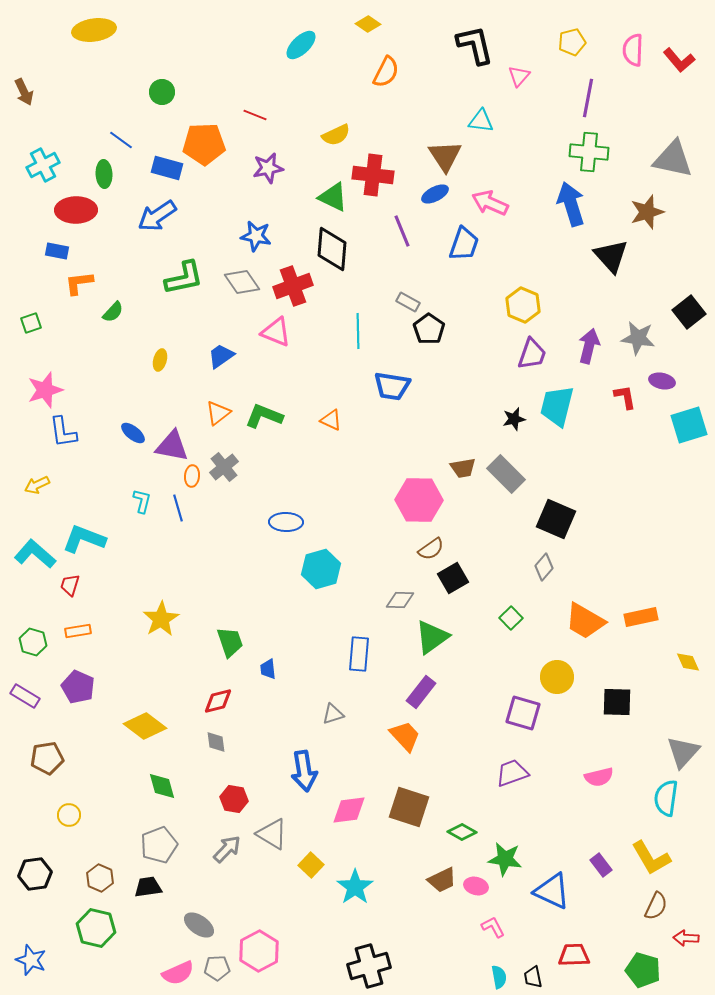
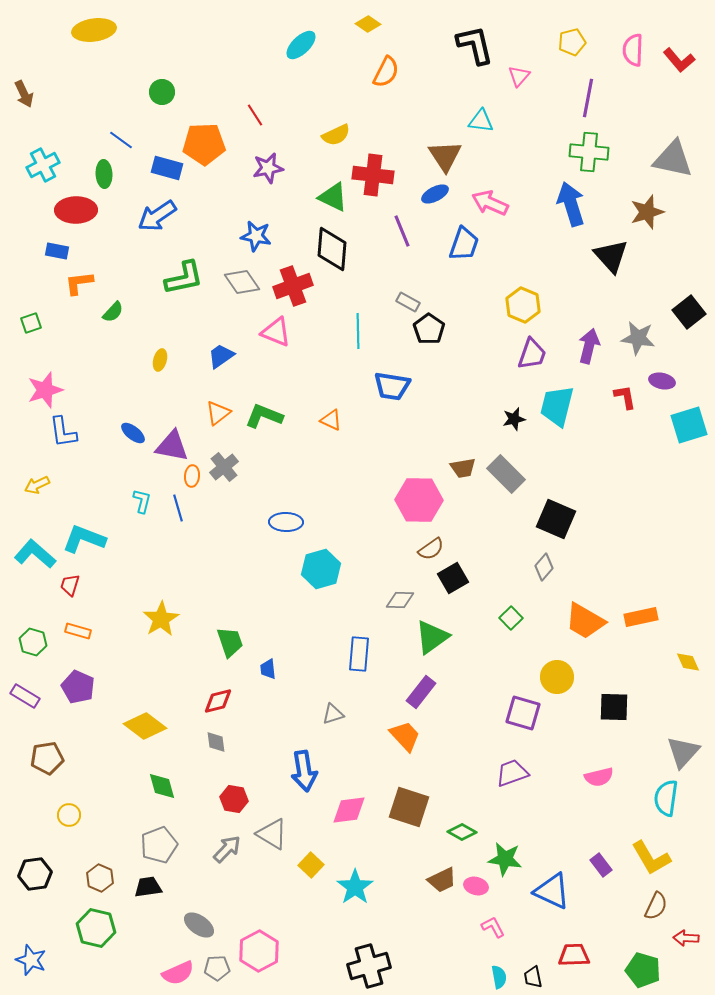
brown arrow at (24, 92): moved 2 px down
red line at (255, 115): rotated 35 degrees clockwise
orange rectangle at (78, 631): rotated 25 degrees clockwise
black square at (617, 702): moved 3 px left, 5 px down
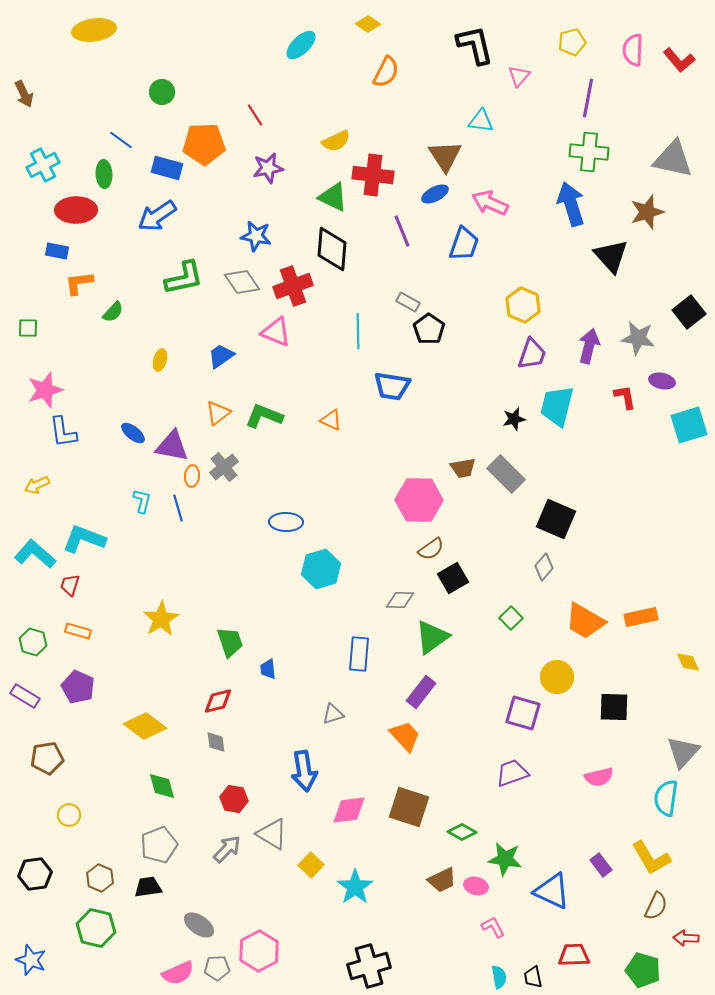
yellow semicircle at (336, 135): moved 6 px down
green square at (31, 323): moved 3 px left, 5 px down; rotated 20 degrees clockwise
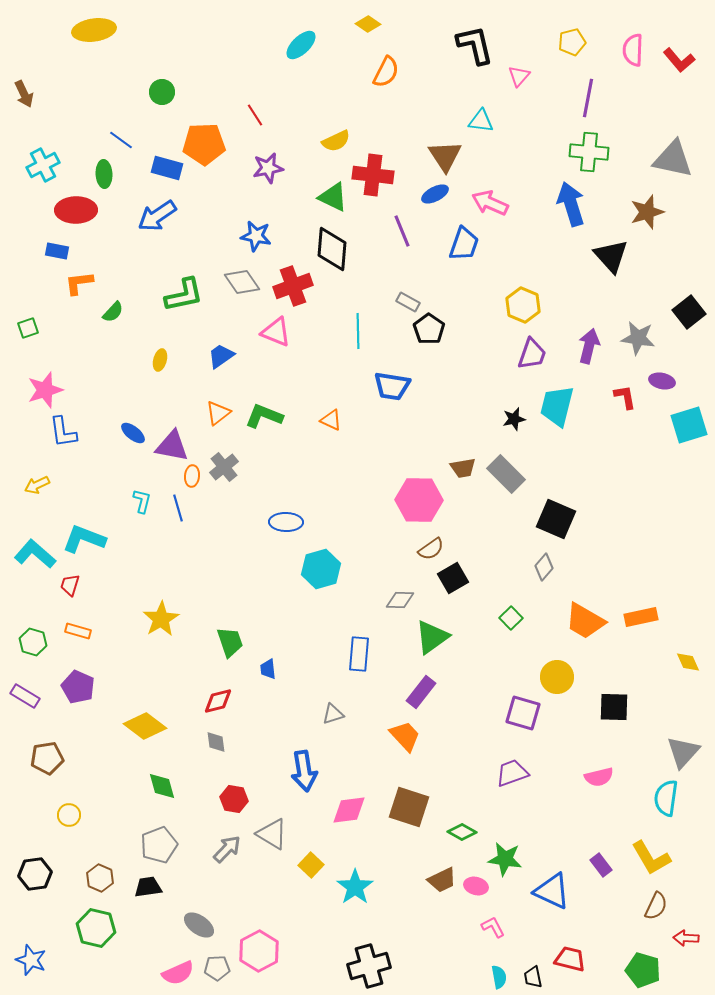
green L-shape at (184, 278): moved 17 px down
green square at (28, 328): rotated 20 degrees counterclockwise
red trapezoid at (574, 955): moved 4 px left, 4 px down; rotated 16 degrees clockwise
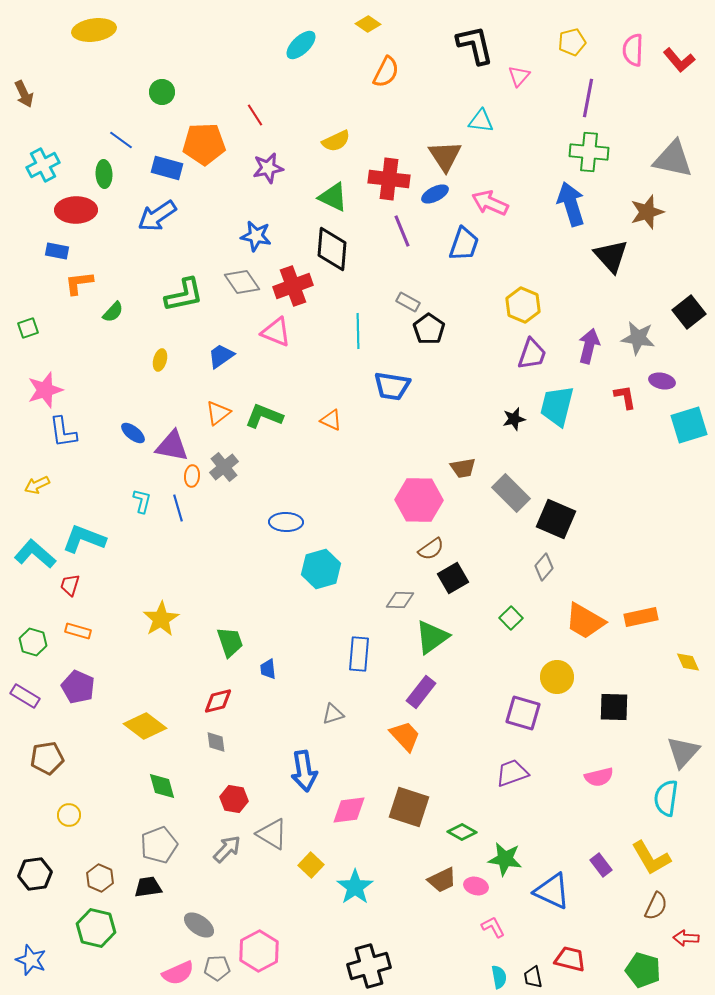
red cross at (373, 175): moved 16 px right, 4 px down
gray rectangle at (506, 474): moved 5 px right, 19 px down
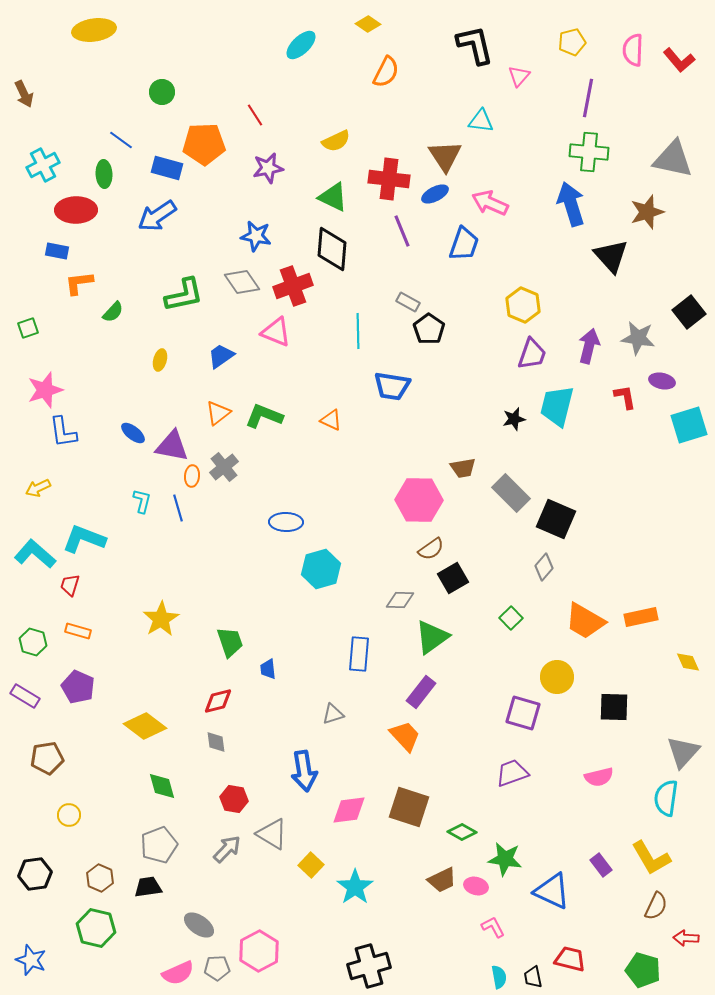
yellow arrow at (37, 485): moved 1 px right, 3 px down
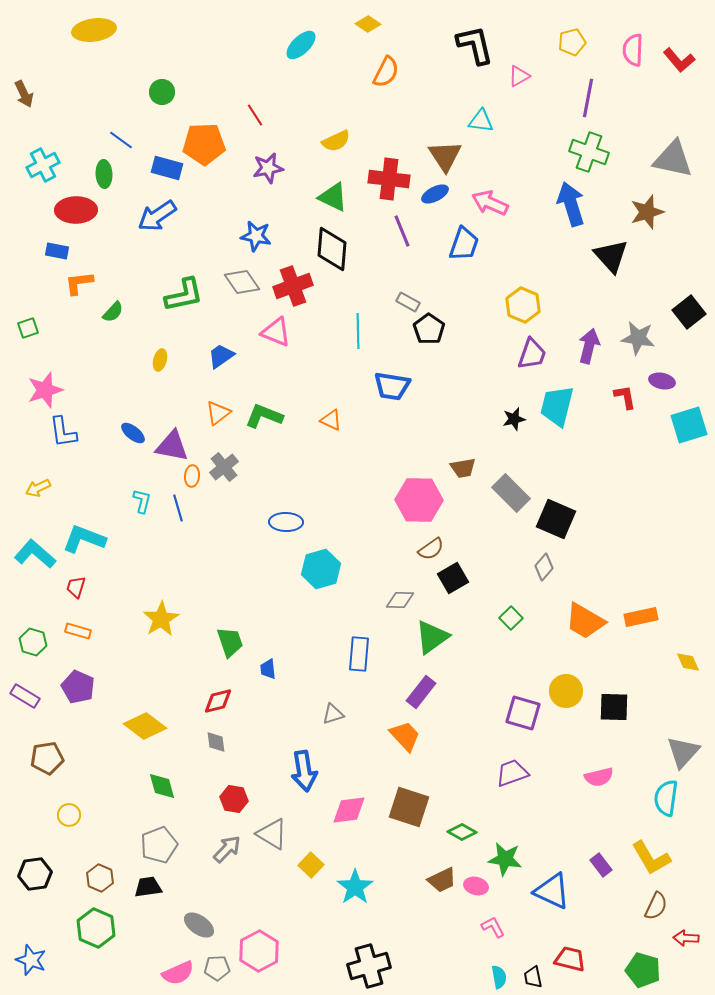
pink triangle at (519, 76): rotated 20 degrees clockwise
green cross at (589, 152): rotated 15 degrees clockwise
red trapezoid at (70, 585): moved 6 px right, 2 px down
yellow circle at (557, 677): moved 9 px right, 14 px down
green hexagon at (96, 928): rotated 9 degrees clockwise
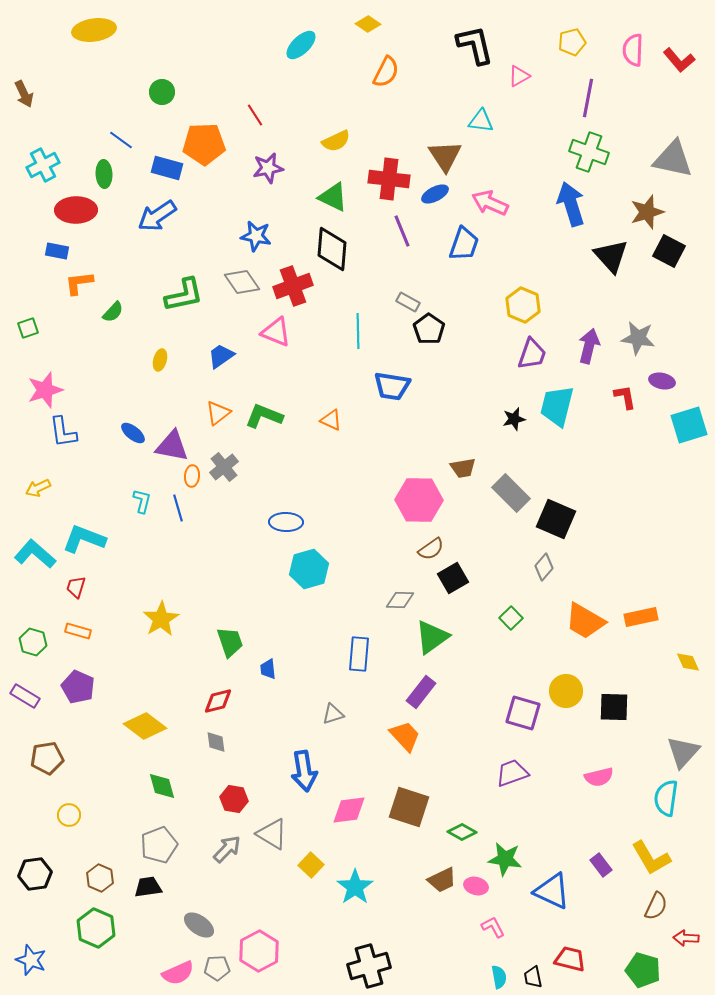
black square at (689, 312): moved 20 px left, 61 px up; rotated 24 degrees counterclockwise
cyan hexagon at (321, 569): moved 12 px left
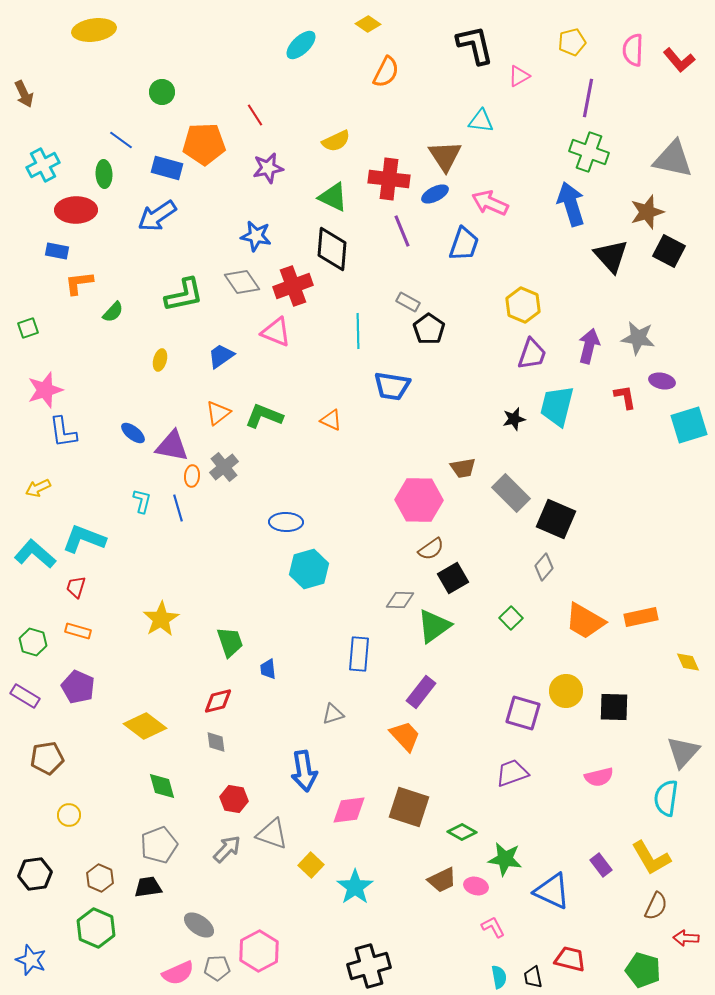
green triangle at (432, 637): moved 2 px right, 11 px up
gray triangle at (272, 834): rotated 12 degrees counterclockwise
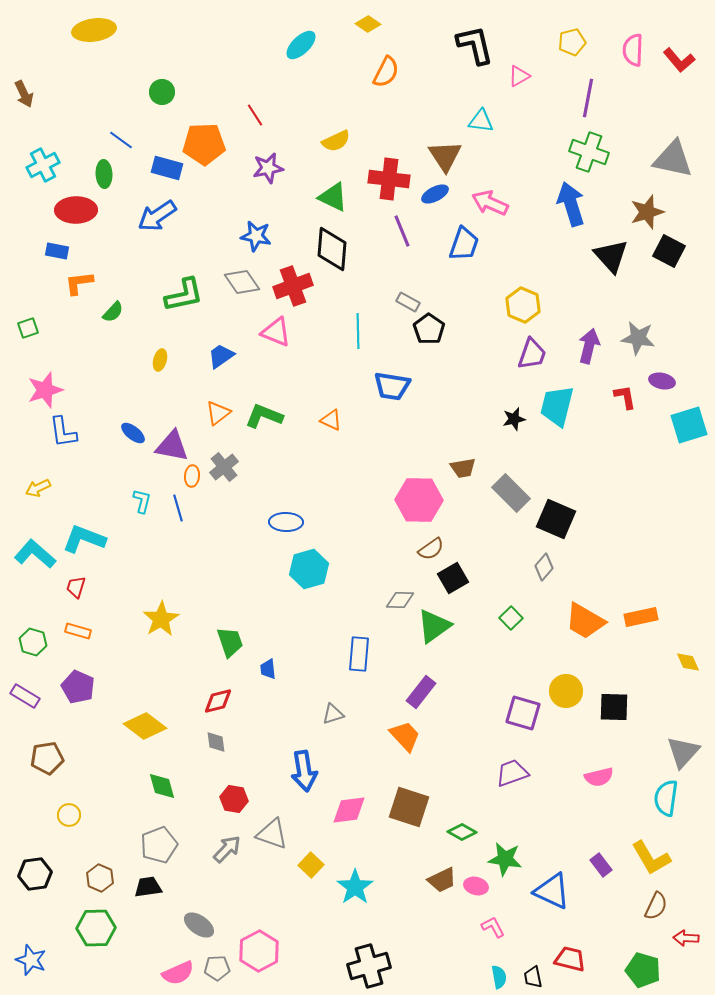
green hexagon at (96, 928): rotated 24 degrees counterclockwise
